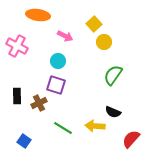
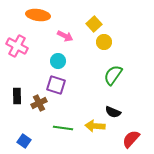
green line: rotated 24 degrees counterclockwise
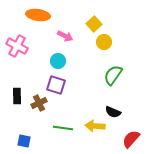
blue square: rotated 24 degrees counterclockwise
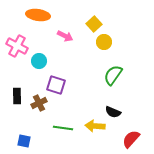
cyan circle: moved 19 px left
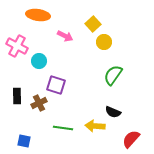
yellow square: moved 1 px left
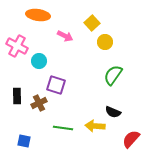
yellow square: moved 1 px left, 1 px up
yellow circle: moved 1 px right
